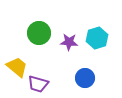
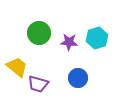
blue circle: moved 7 px left
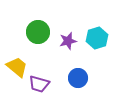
green circle: moved 1 px left, 1 px up
purple star: moved 1 px left, 1 px up; rotated 18 degrees counterclockwise
purple trapezoid: moved 1 px right
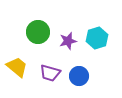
blue circle: moved 1 px right, 2 px up
purple trapezoid: moved 11 px right, 11 px up
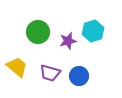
cyan hexagon: moved 4 px left, 7 px up
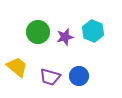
cyan hexagon: rotated 20 degrees counterclockwise
purple star: moved 3 px left, 4 px up
purple trapezoid: moved 4 px down
